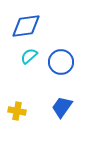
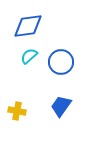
blue diamond: moved 2 px right
blue trapezoid: moved 1 px left, 1 px up
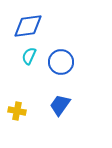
cyan semicircle: rotated 24 degrees counterclockwise
blue trapezoid: moved 1 px left, 1 px up
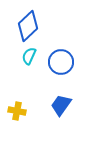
blue diamond: rotated 36 degrees counterclockwise
blue trapezoid: moved 1 px right
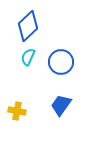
cyan semicircle: moved 1 px left, 1 px down
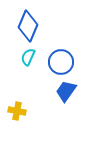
blue diamond: rotated 24 degrees counterclockwise
blue trapezoid: moved 5 px right, 14 px up
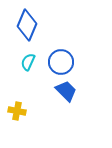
blue diamond: moved 1 px left, 1 px up
cyan semicircle: moved 5 px down
blue trapezoid: rotated 100 degrees clockwise
